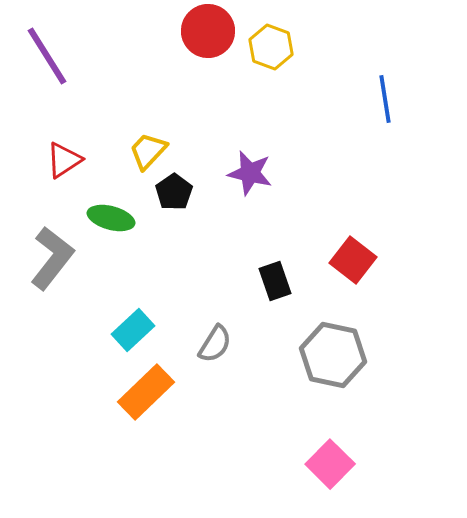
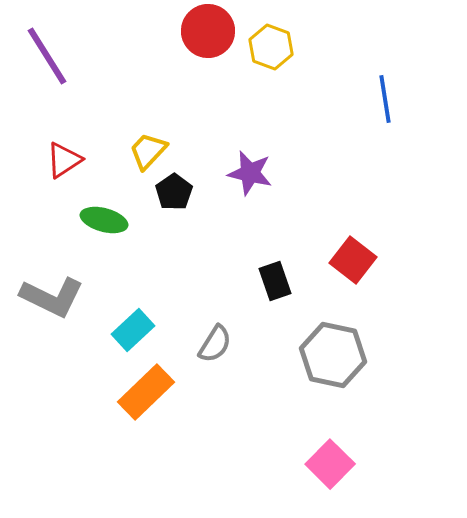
green ellipse: moved 7 px left, 2 px down
gray L-shape: moved 39 px down; rotated 78 degrees clockwise
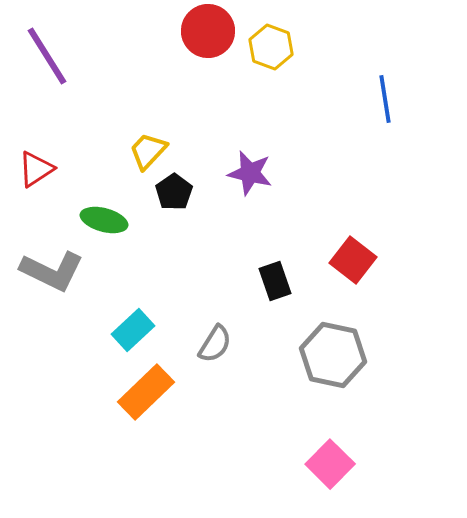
red triangle: moved 28 px left, 9 px down
gray L-shape: moved 26 px up
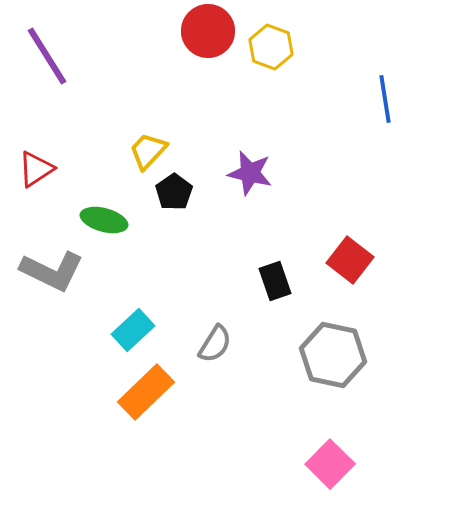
red square: moved 3 px left
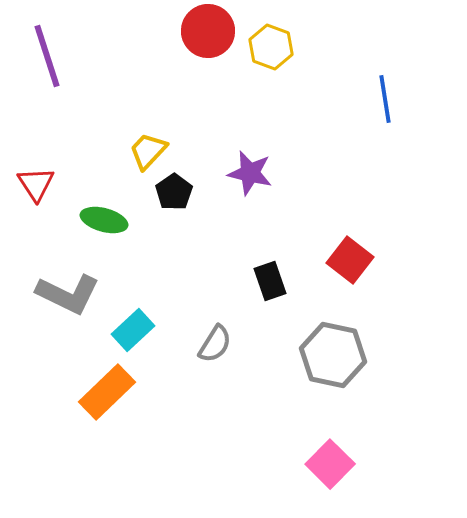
purple line: rotated 14 degrees clockwise
red triangle: moved 15 px down; rotated 30 degrees counterclockwise
gray L-shape: moved 16 px right, 23 px down
black rectangle: moved 5 px left
orange rectangle: moved 39 px left
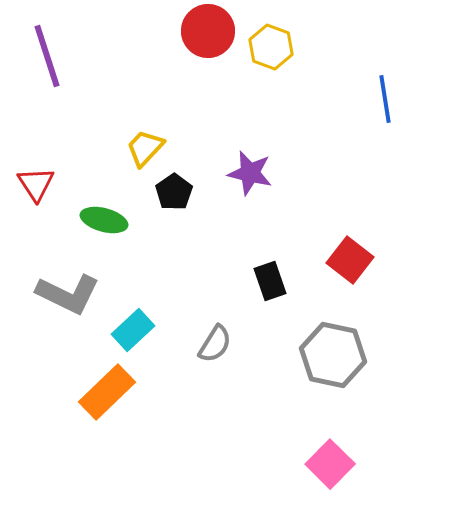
yellow trapezoid: moved 3 px left, 3 px up
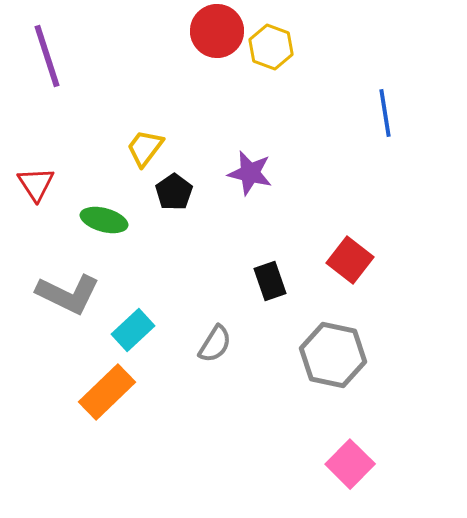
red circle: moved 9 px right
blue line: moved 14 px down
yellow trapezoid: rotated 6 degrees counterclockwise
pink square: moved 20 px right
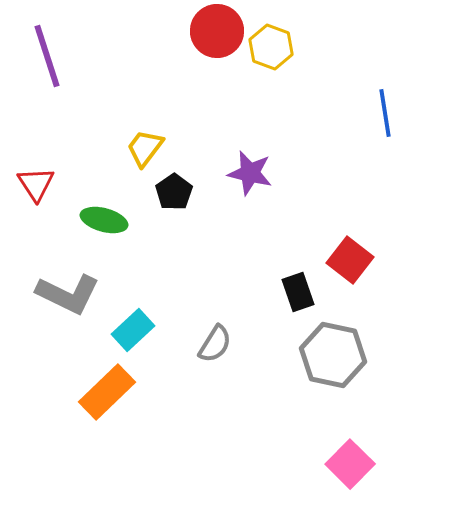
black rectangle: moved 28 px right, 11 px down
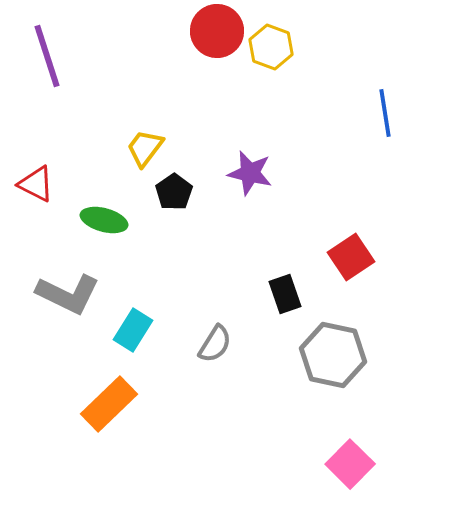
red triangle: rotated 30 degrees counterclockwise
red square: moved 1 px right, 3 px up; rotated 18 degrees clockwise
black rectangle: moved 13 px left, 2 px down
cyan rectangle: rotated 15 degrees counterclockwise
orange rectangle: moved 2 px right, 12 px down
